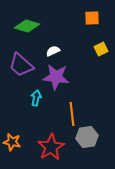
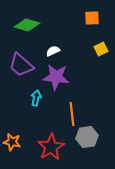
green diamond: moved 1 px up
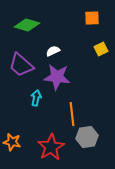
purple star: moved 1 px right
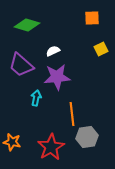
purple star: rotated 12 degrees counterclockwise
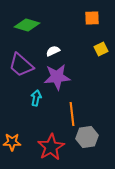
orange star: rotated 12 degrees counterclockwise
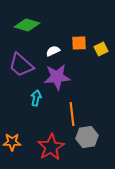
orange square: moved 13 px left, 25 px down
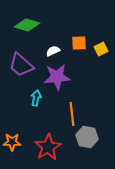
gray hexagon: rotated 20 degrees clockwise
red star: moved 3 px left
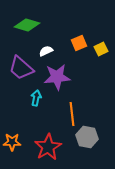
orange square: rotated 21 degrees counterclockwise
white semicircle: moved 7 px left
purple trapezoid: moved 3 px down
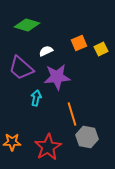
orange line: rotated 10 degrees counterclockwise
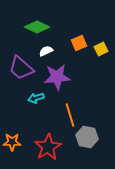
green diamond: moved 10 px right, 2 px down; rotated 10 degrees clockwise
cyan arrow: rotated 119 degrees counterclockwise
orange line: moved 2 px left, 1 px down
